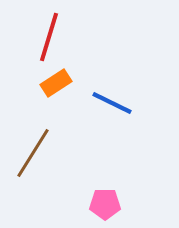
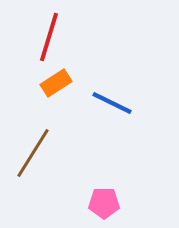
pink pentagon: moved 1 px left, 1 px up
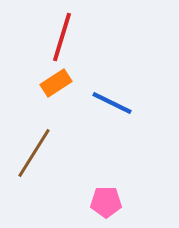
red line: moved 13 px right
brown line: moved 1 px right
pink pentagon: moved 2 px right, 1 px up
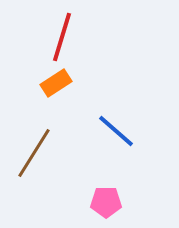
blue line: moved 4 px right, 28 px down; rotated 15 degrees clockwise
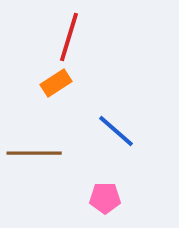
red line: moved 7 px right
brown line: rotated 58 degrees clockwise
pink pentagon: moved 1 px left, 4 px up
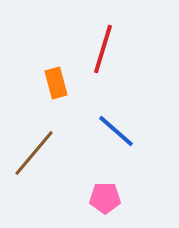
red line: moved 34 px right, 12 px down
orange rectangle: rotated 72 degrees counterclockwise
brown line: rotated 50 degrees counterclockwise
